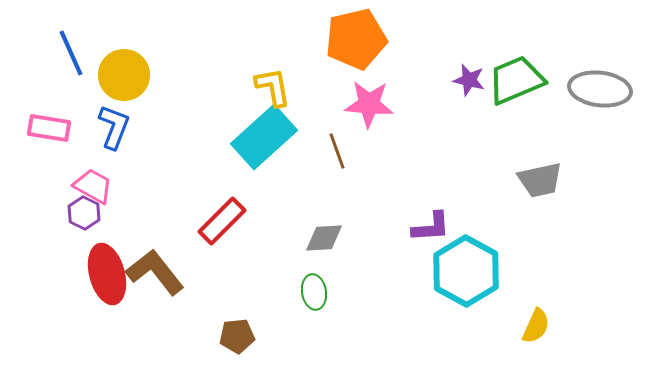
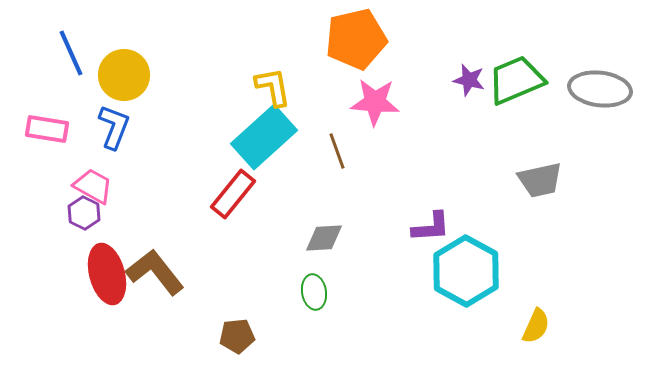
pink star: moved 6 px right, 2 px up
pink rectangle: moved 2 px left, 1 px down
red rectangle: moved 11 px right, 27 px up; rotated 6 degrees counterclockwise
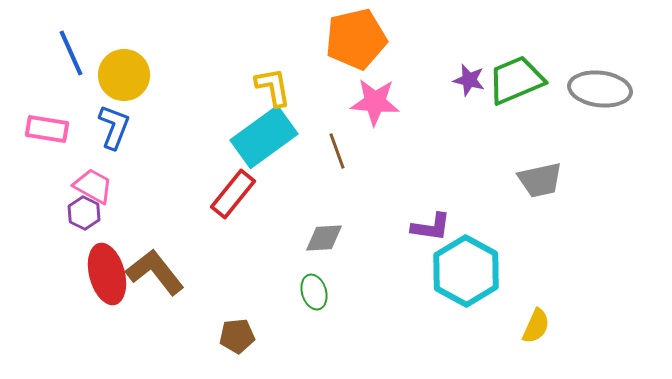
cyan rectangle: rotated 6 degrees clockwise
purple L-shape: rotated 12 degrees clockwise
green ellipse: rotated 8 degrees counterclockwise
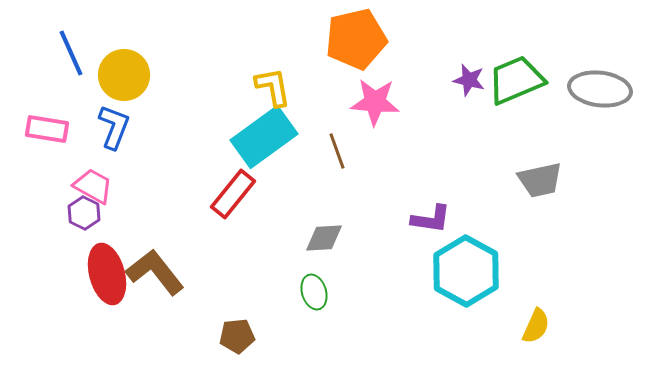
purple L-shape: moved 8 px up
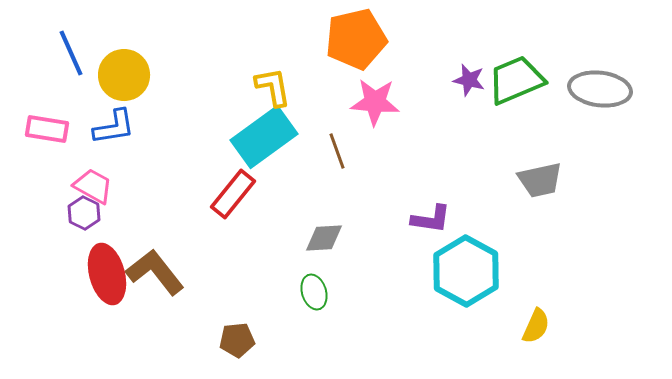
blue L-shape: rotated 60 degrees clockwise
brown pentagon: moved 4 px down
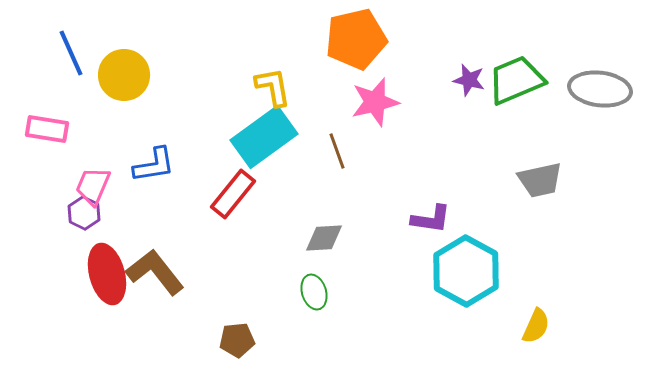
pink star: rotated 18 degrees counterclockwise
blue L-shape: moved 40 px right, 38 px down
pink trapezoid: rotated 96 degrees counterclockwise
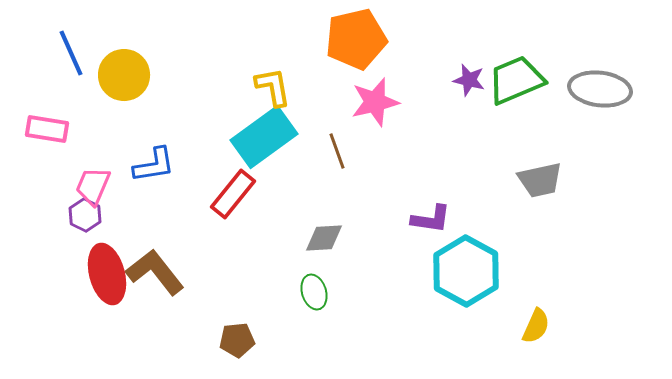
purple hexagon: moved 1 px right, 2 px down
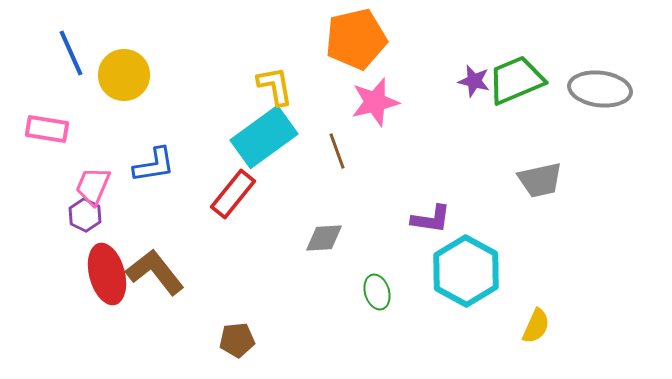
purple star: moved 5 px right, 1 px down
yellow L-shape: moved 2 px right, 1 px up
green ellipse: moved 63 px right
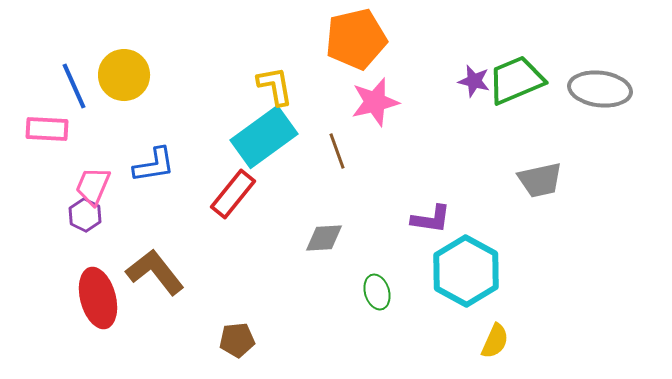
blue line: moved 3 px right, 33 px down
pink rectangle: rotated 6 degrees counterclockwise
red ellipse: moved 9 px left, 24 px down
yellow semicircle: moved 41 px left, 15 px down
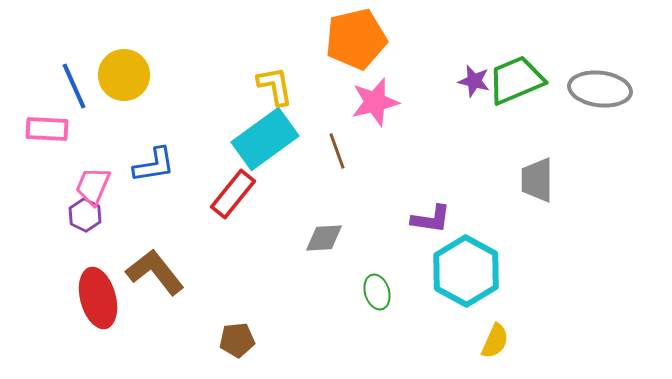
cyan rectangle: moved 1 px right, 2 px down
gray trapezoid: moved 3 px left; rotated 102 degrees clockwise
